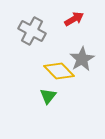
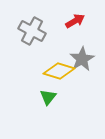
red arrow: moved 1 px right, 2 px down
yellow diamond: rotated 28 degrees counterclockwise
green triangle: moved 1 px down
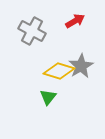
gray star: moved 1 px left, 7 px down
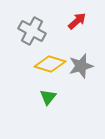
red arrow: moved 2 px right; rotated 12 degrees counterclockwise
gray star: rotated 15 degrees clockwise
yellow diamond: moved 9 px left, 7 px up
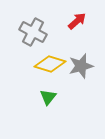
gray cross: moved 1 px right, 1 px down
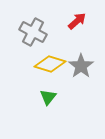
gray star: rotated 20 degrees counterclockwise
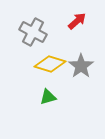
green triangle: rotated 36 degrees clockwise
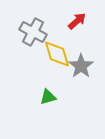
yellow diamond: moved 7 px right, 10 px up; rotated 56 degrees clockwise
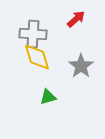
red arrow: moved 1 px left, 2 px up
gray cross: moved 2 px down; rotated 24 degrees counterclockwise
yellow diamond: moved 20 px left, 3 px down
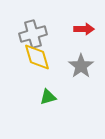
red arrow: moved 8 px right, 10 px down; rotated 42 degrees clockwise
gray cross: rotated 20 degrees counterclockwise
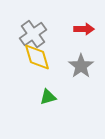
gray cross: rotated 20 degrees counterclockwise
